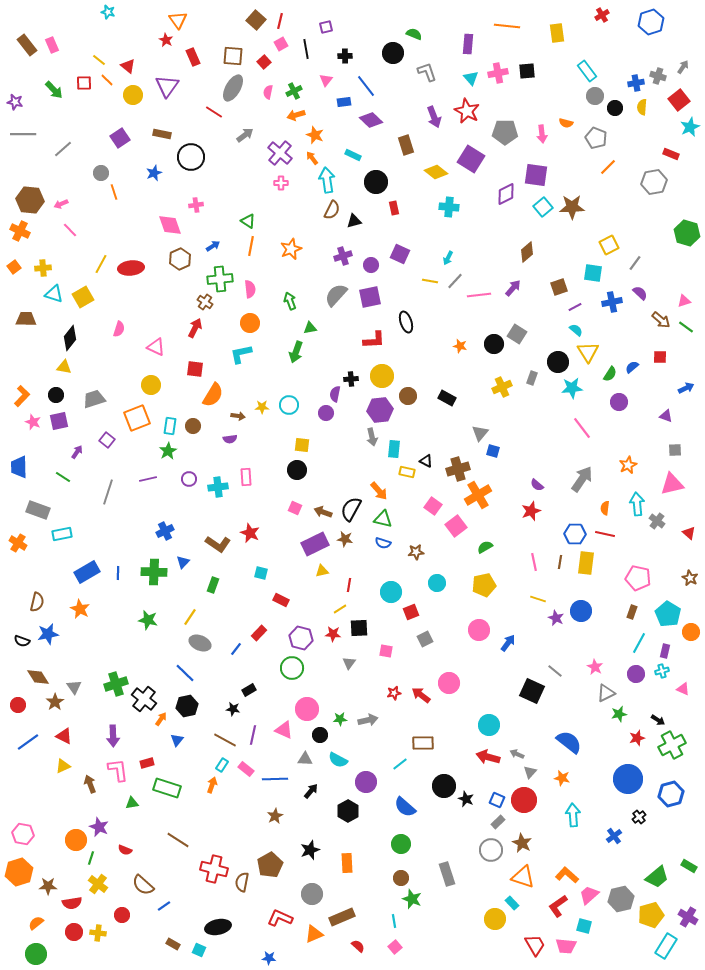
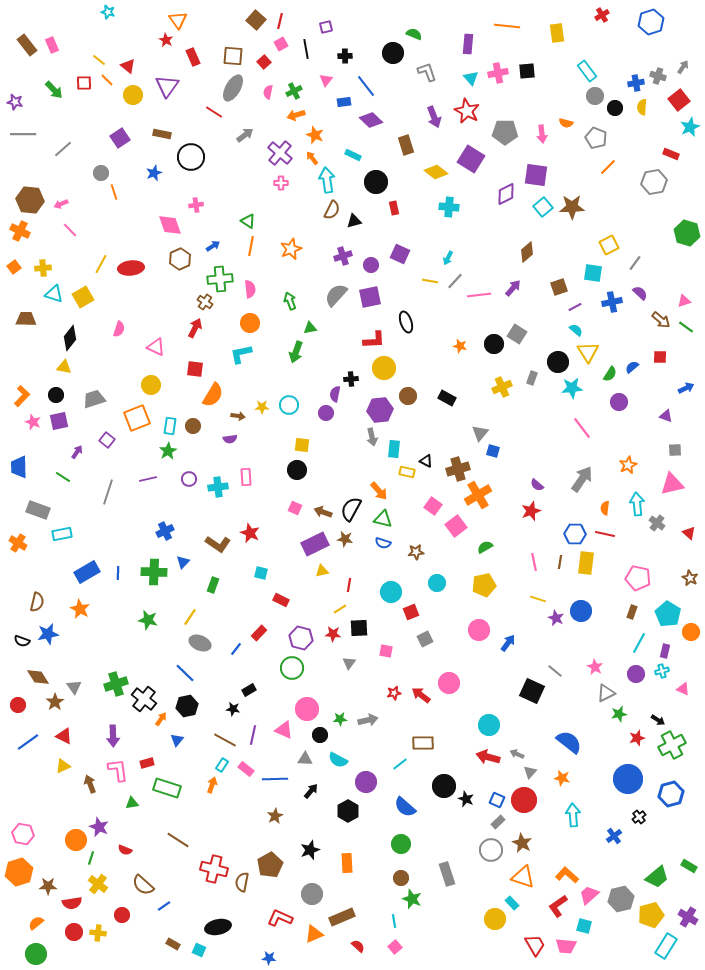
yellow circle at (382, 376): moved 2 px right, 8 px up
gray cross at (657, 521): moved 2 px down
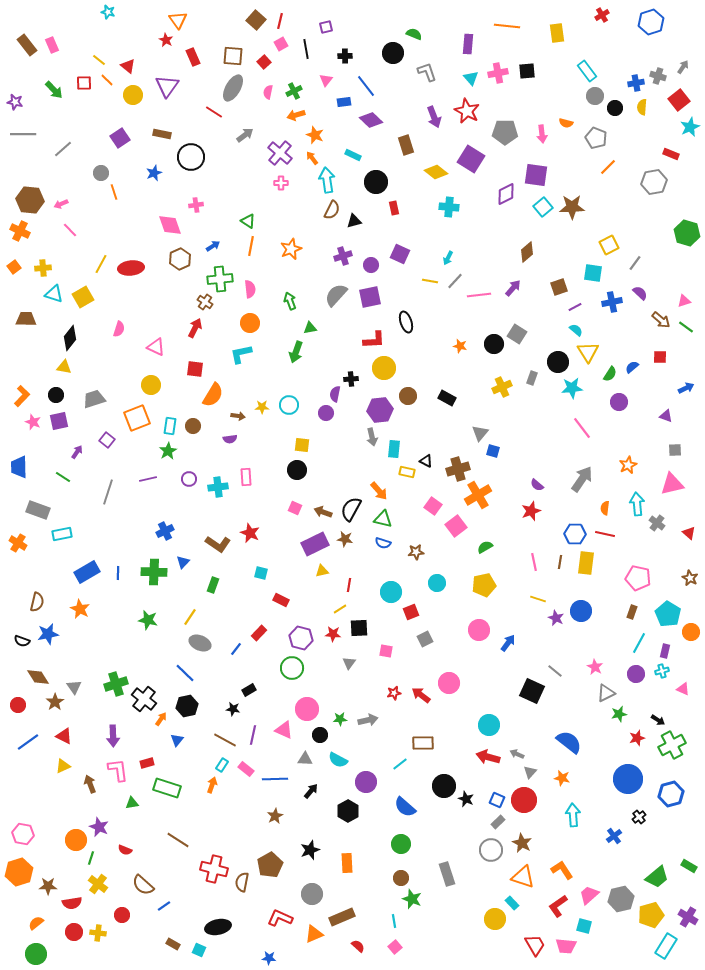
orange L-shape at (567, 875): moved 5 px left, 5 px up; rotated 15 degrees clockwise
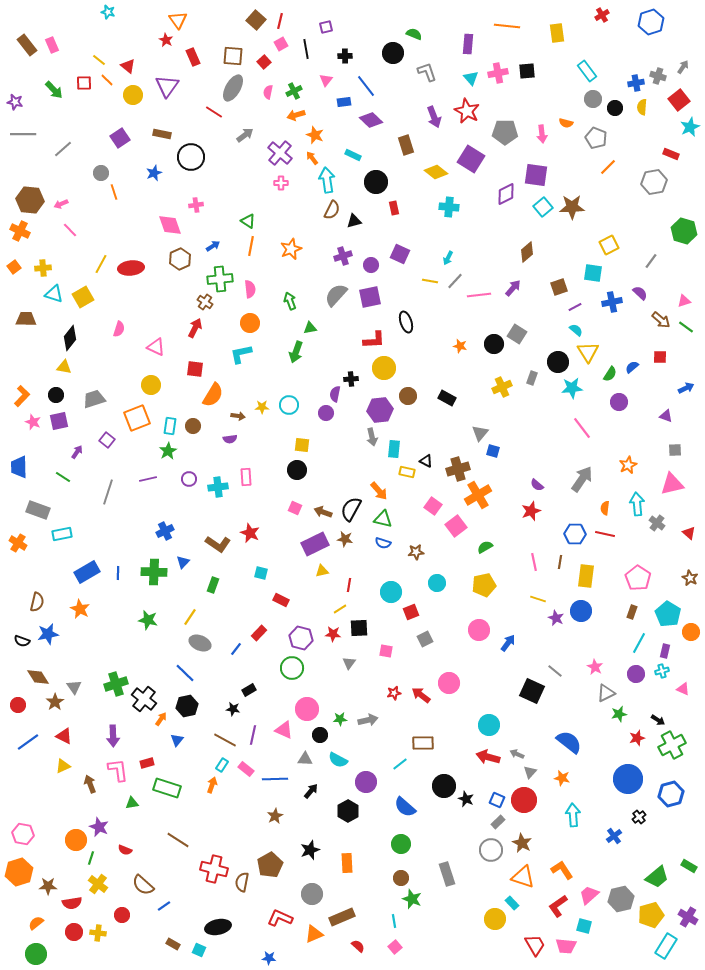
gray circle at (595, 96): moved 2 px left, 3 px down
green hexagon at (687, 233): moved 3 px left, 2 px up
gray line at (635, 263): moved 16 px right, 2 px up
yellow rectangle at (586, 563): moved 13 px down
pink pentagon at (638, 578): rotated 20 degrees clockwise
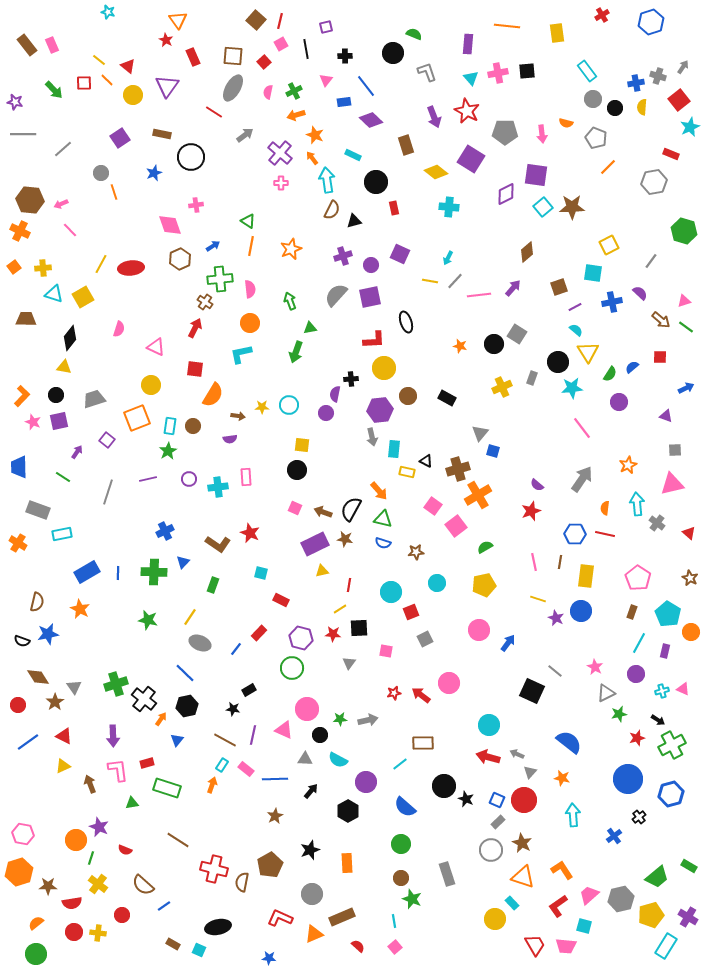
cyan cross at (662, 671): moved 20 px down
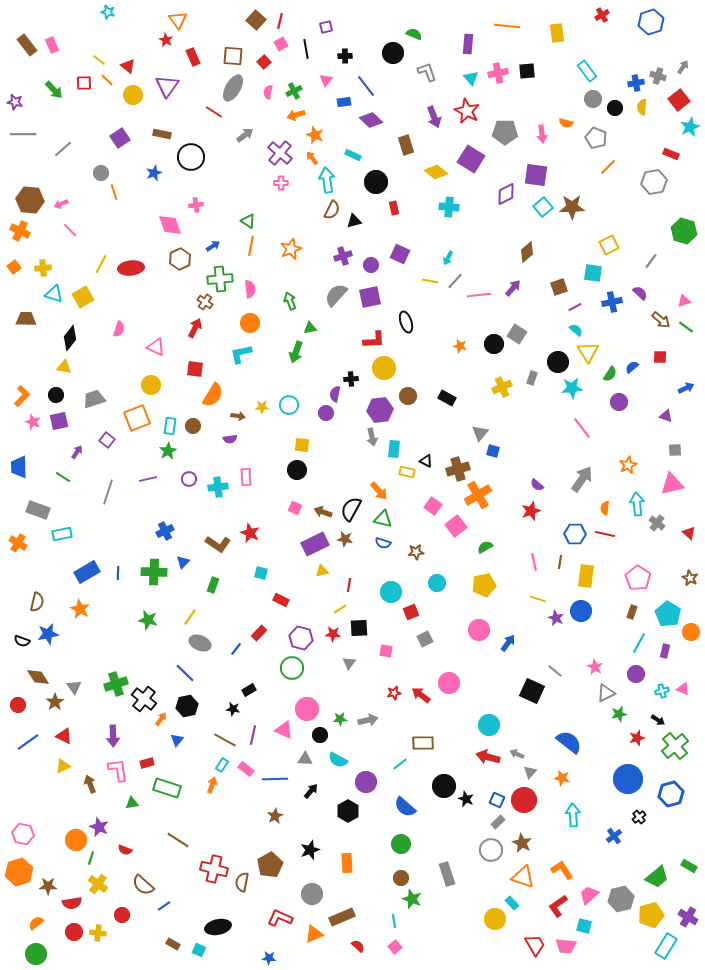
green cross at (672, 745): moved 3 px right, 1 px down; rotated 12 degrees counterclockwise
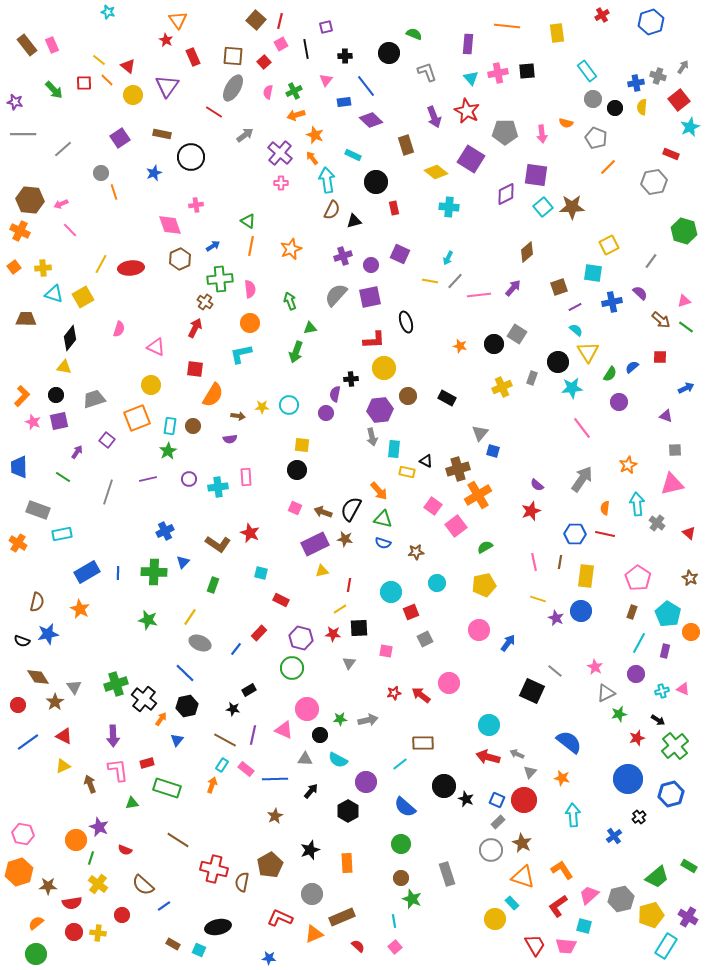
black circle at (393, 53): moved 4 px left
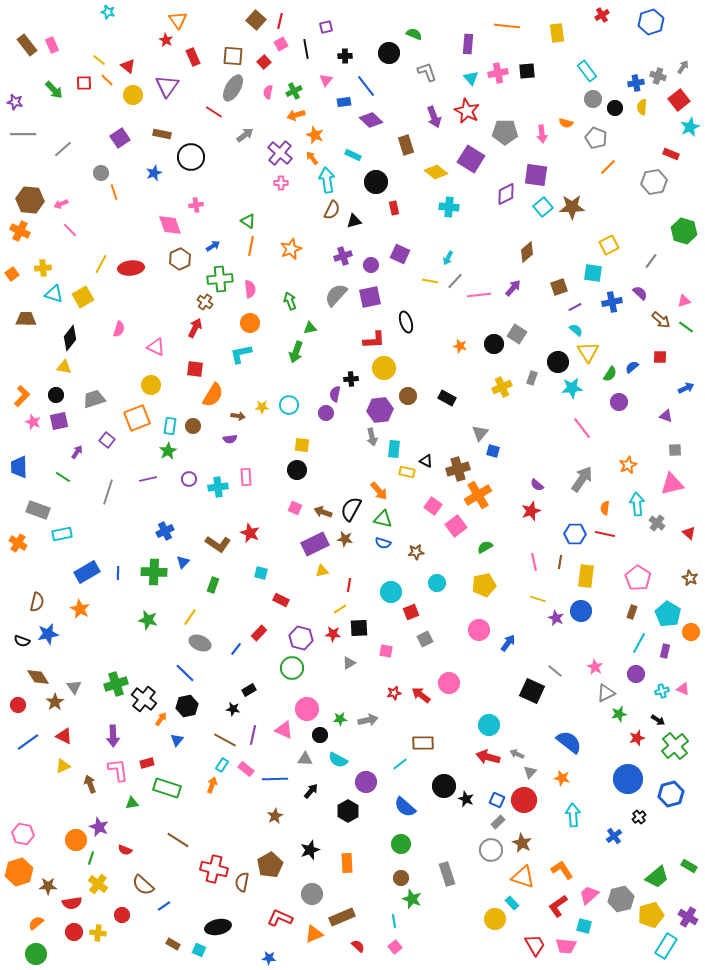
orange square at (14, 267): moved 2 px left, 7 px down
gray triangle at (349, 663): rotated 24 degrees clockwise
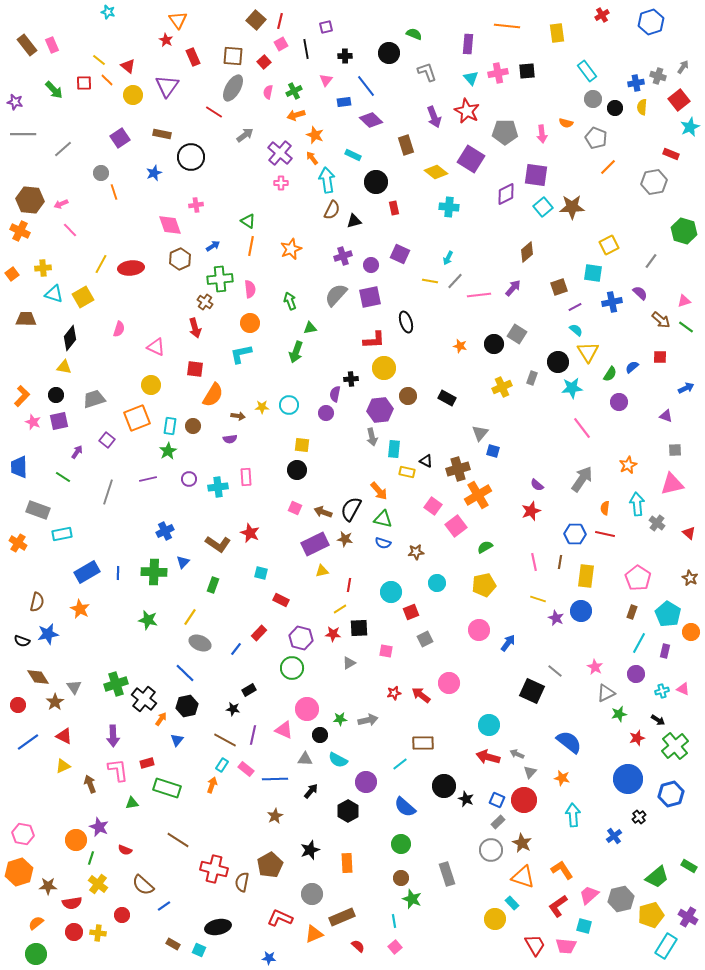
red arrow at (195, 328): rotated 138 degrees clockwise
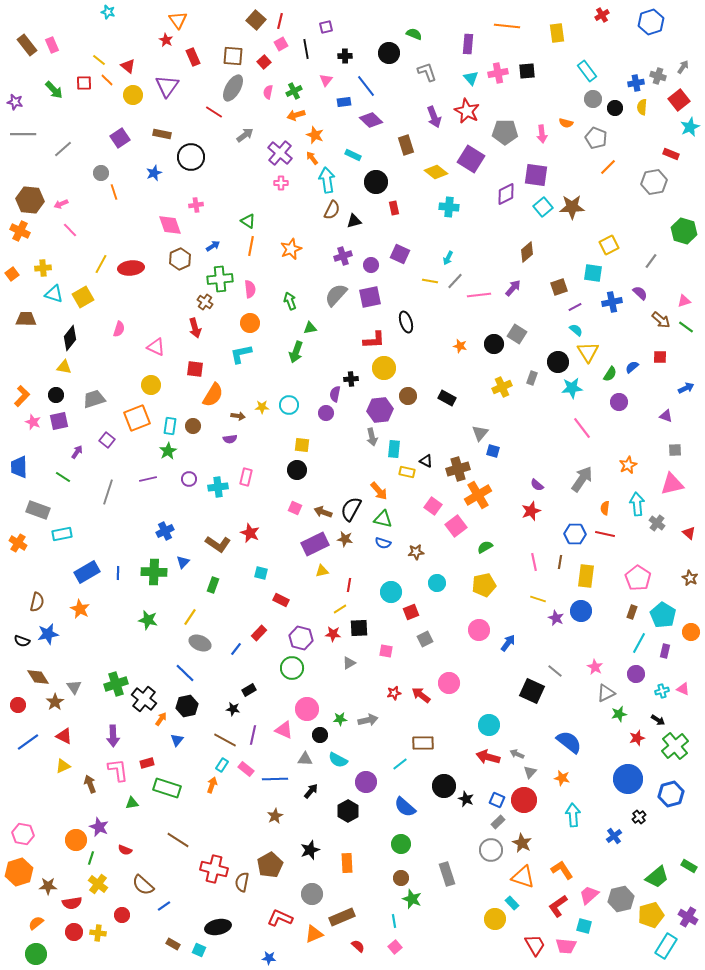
pink rectangle at (246, 477): rotated 18 degrees clockwise
cyan pentagon at (668, 614): moved 5 px left, 1 px down
